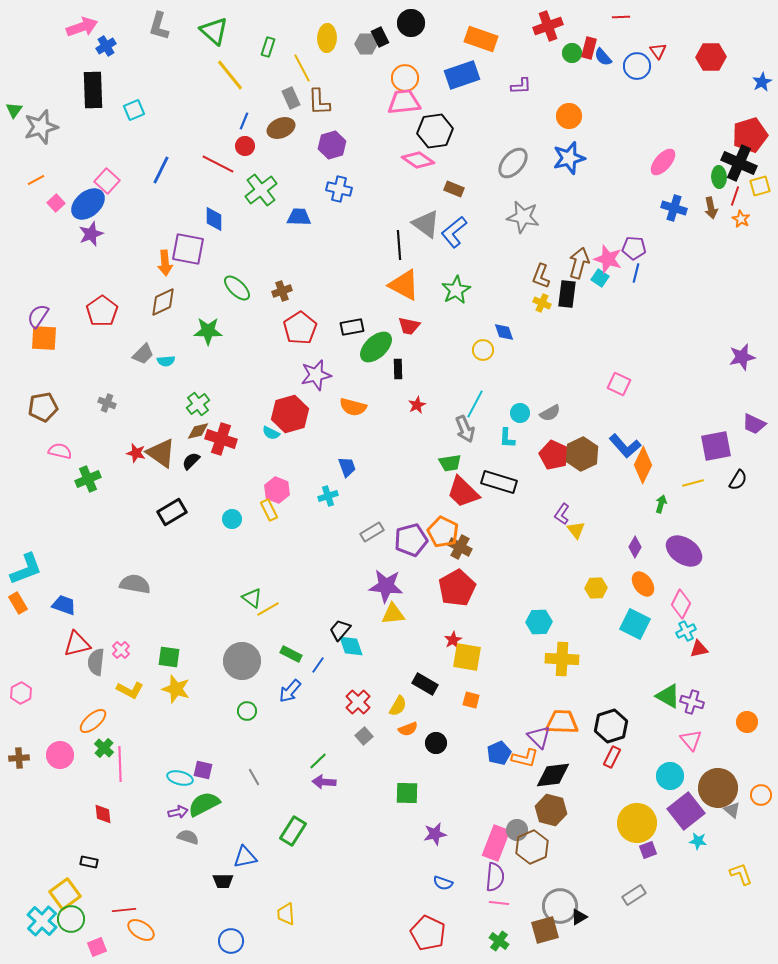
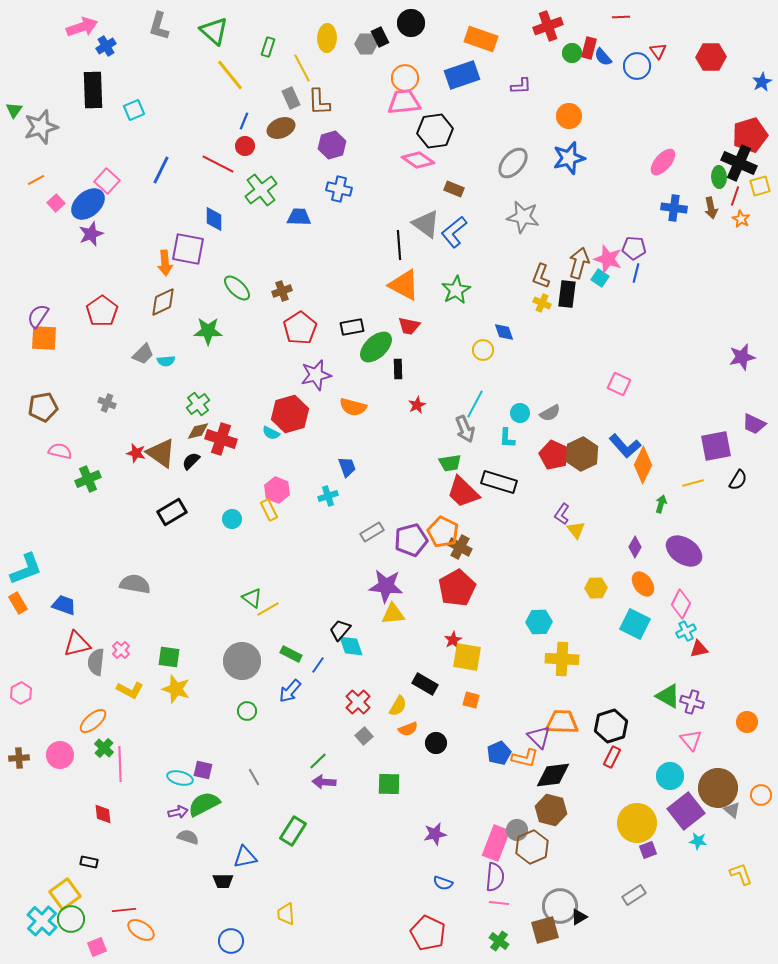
blue cross at (674, 208): rotated 10 degrees counterclockwise
green square at (407, 793): moved 18 px left, 9 px up
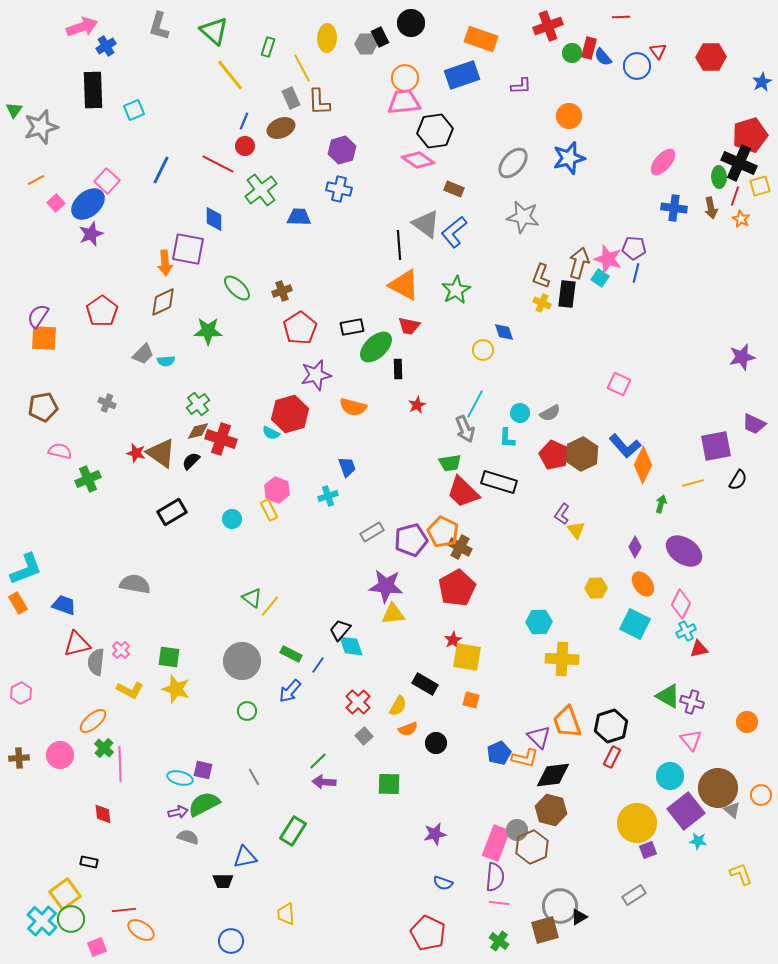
purple hexagon at (332, 145): moved 10 px right, 5 px down
yellow line at (268, 609): moved 2 px right, 3 px up; rotated 20 degrees counterclockwise
orange trapezoid at (562, 722): moved 5 px right; rotated 112 degrees counterclockwise
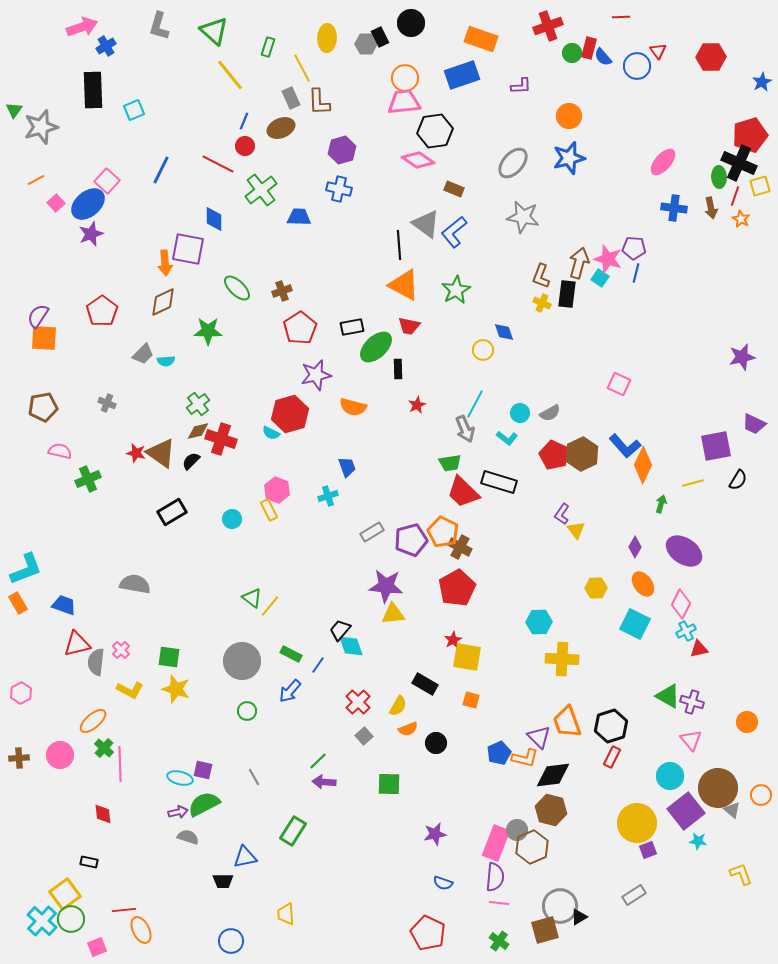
cyan L-shape at (507, 438): rotated 55 degrees counterclockwise
orange ellipse at (141, 930): rotated 32 degrees clockwise
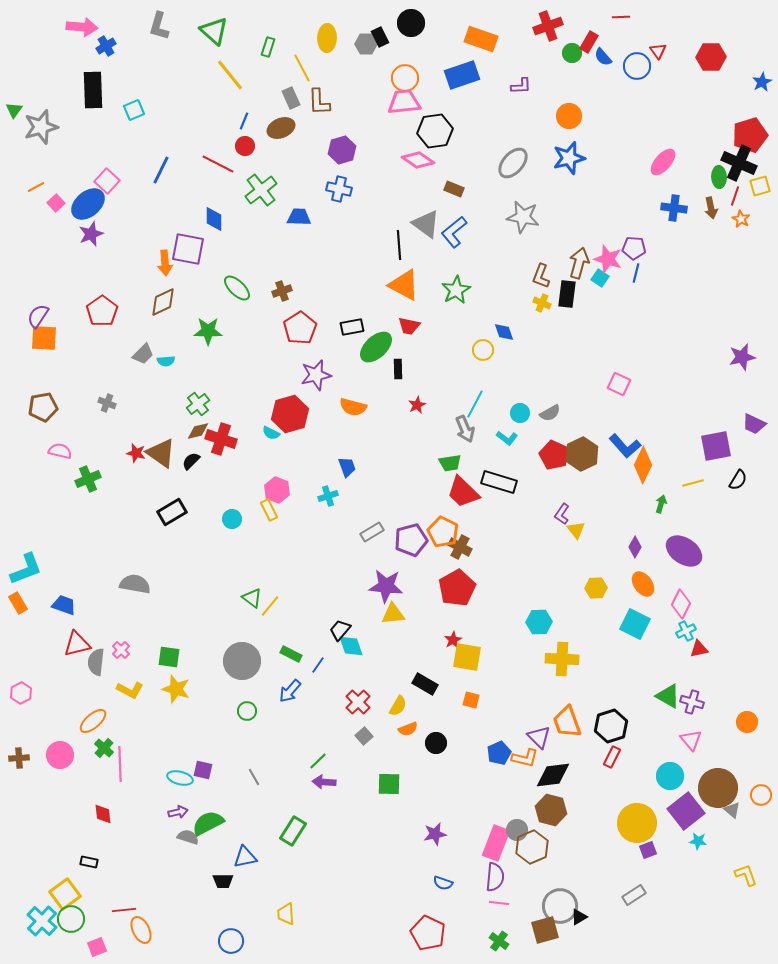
pink arrow at (82, 27): rotated 24 degrees clockwise
red rectangle at (589, 48): moved 6 px up; rotated 15 degrees clockwise
orange line at (36, 180): moved 7 px down
green semicircle at (204, 804): moved 4 px right, 19 px down
yellow L-shape at (741, 874): moved 5 px right, 1 px down
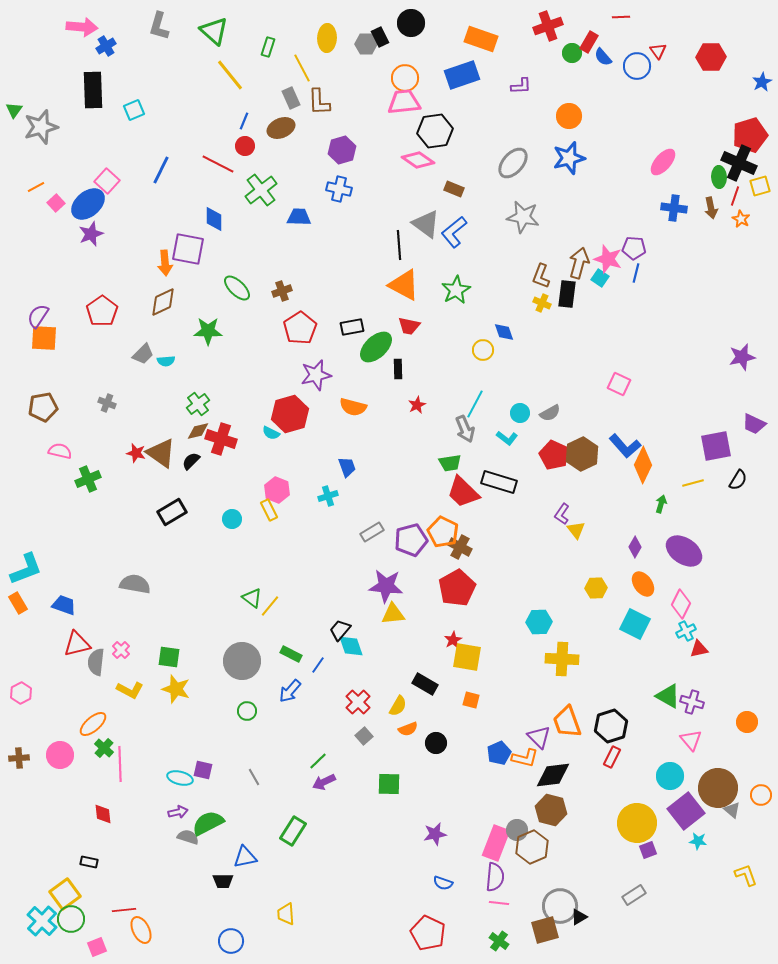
orange ellipse at (93, 721): moved 3 px down
purple arrow at (324, 782): rotated 30 degrees counterclockwise
